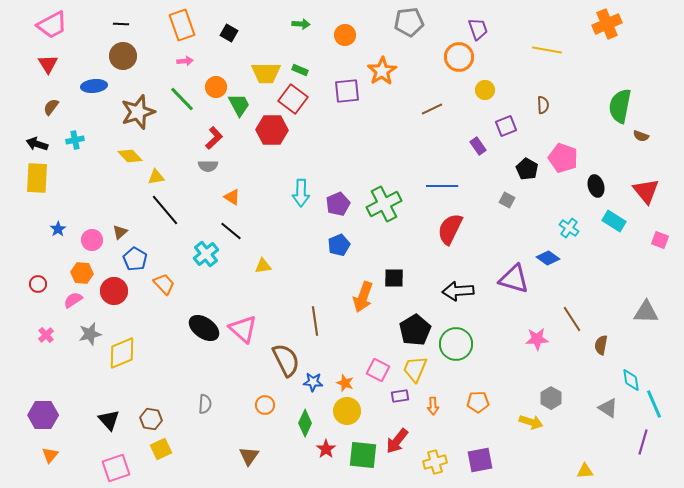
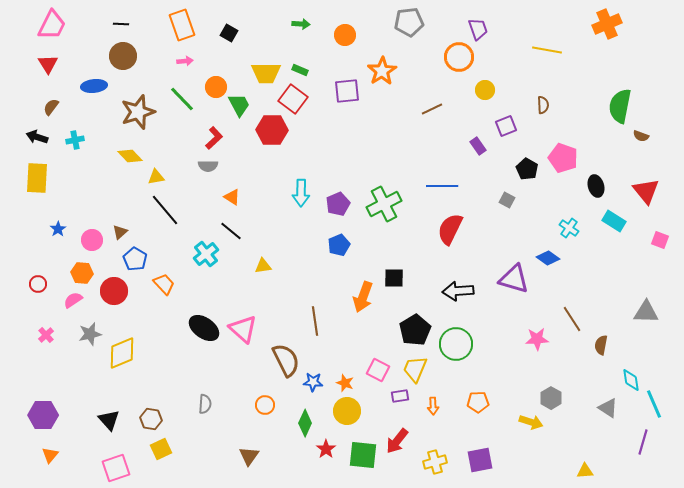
pink trapezoid at (52, 25): rotated 36 degrees counterclockwise
black arrow at (37, 144): moved 7 px up
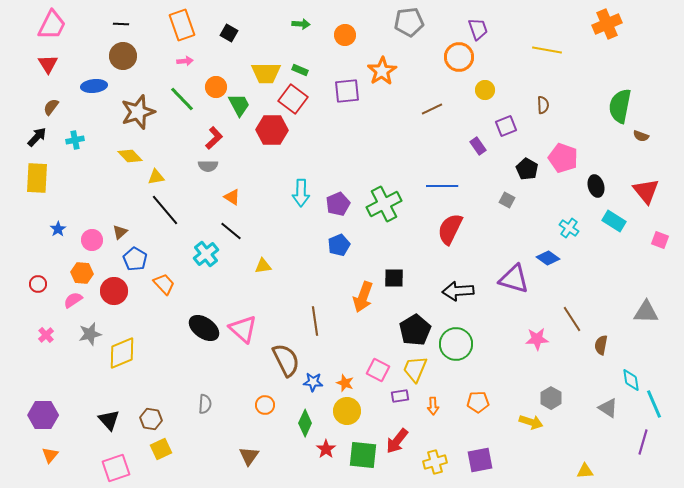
black arrow at (37, 137): rotated 115 degrees clockwise
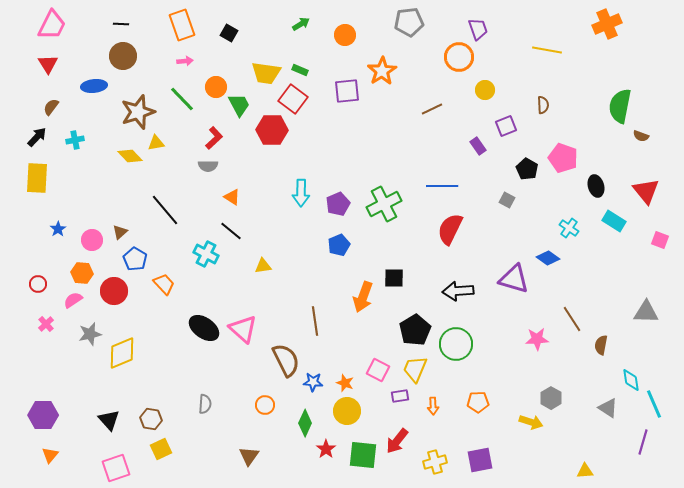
green arrow at (301, 24): rotated 36 degrees counterclockwise
yellow trapezoid at (266, 73): rotated 8 degrees clockwise
yellow triangle at (156, 177): moved 34 px up
cyan cross at (206, 254): rotated 25 degrees counterclockwise
pink cross at (46, 335): moved 11 px up
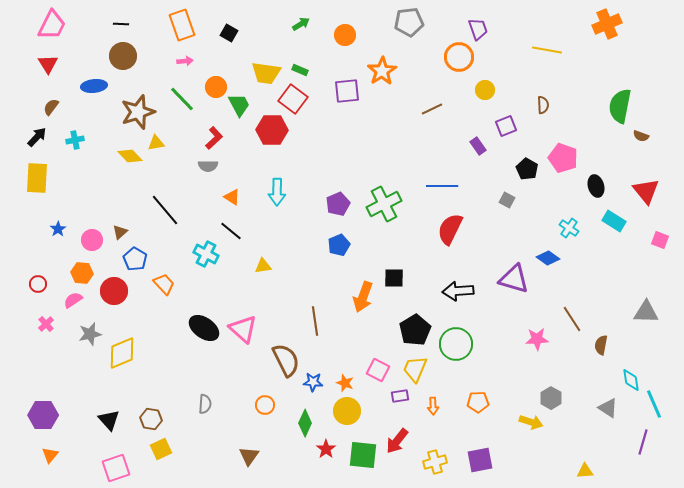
cyan arrow at (301, 193): moved 24 px left, 1 px up
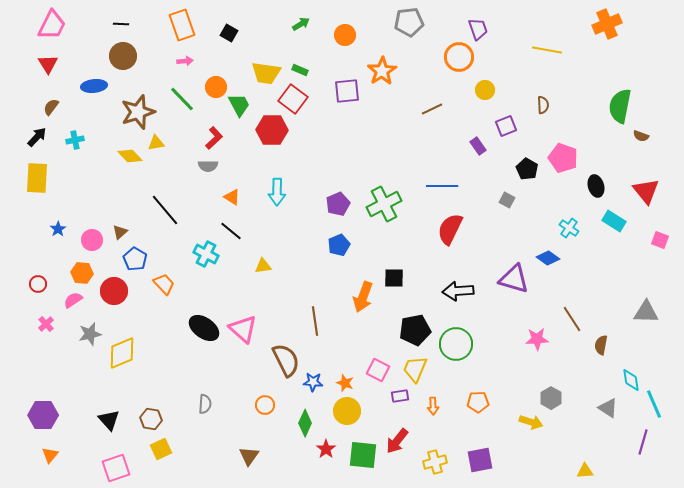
black pentagon at (415, 330): rotated 20 degrees clockwise
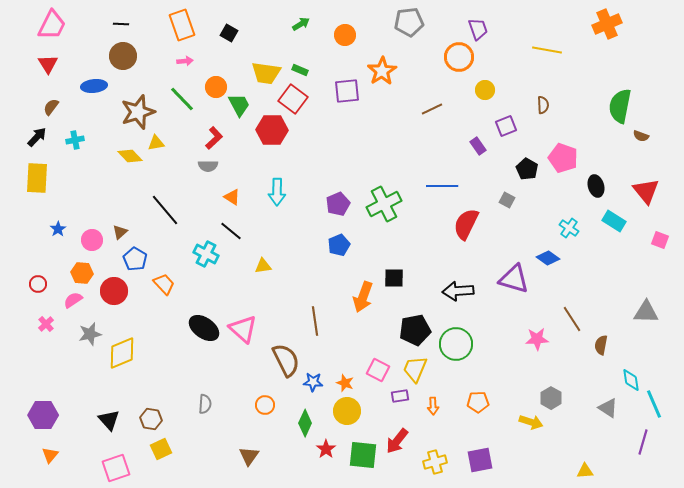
red semicircle at (450, 229): moved 16 px right, 5 px up
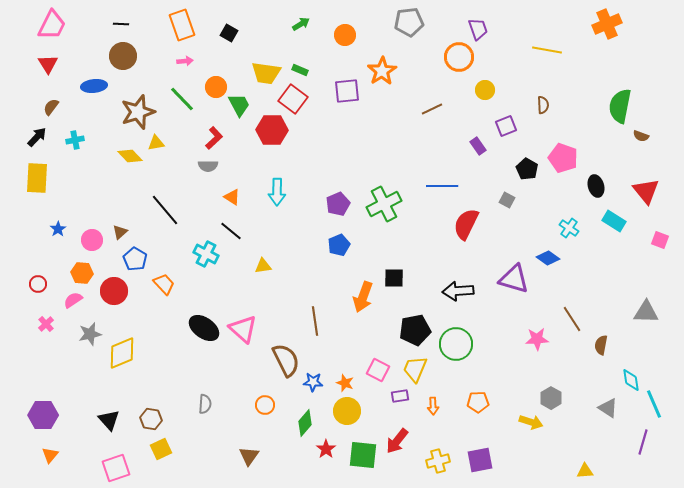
green diamond at (305, 423): rotated 16 degrees clockwise
yellow cross at (435, 462): moved 3 px right, 1 px up
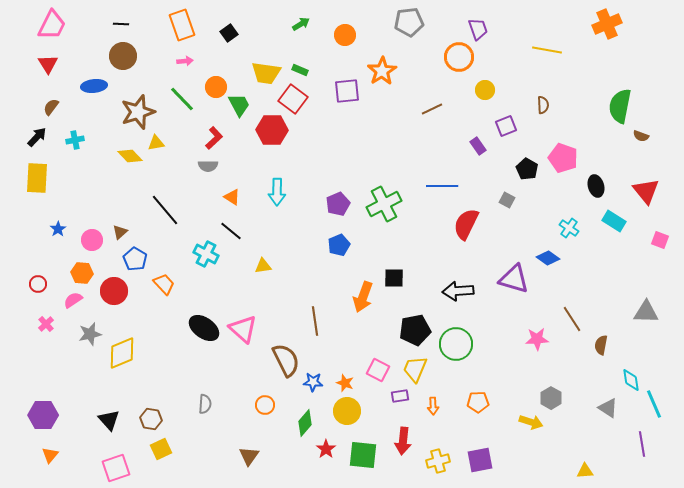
black square at (229, 33): rotated 24 degrees clockwise
red arrow at (397, 441): moved 6 px right; rotated 32 degrees counterclockwise
purple line at (643, 442): moved 1 px left, 2 px down; rotated 25 degrees counterclockwise
